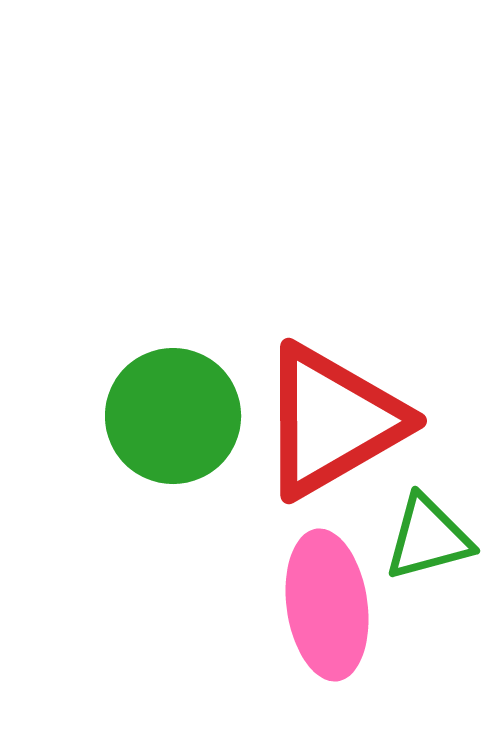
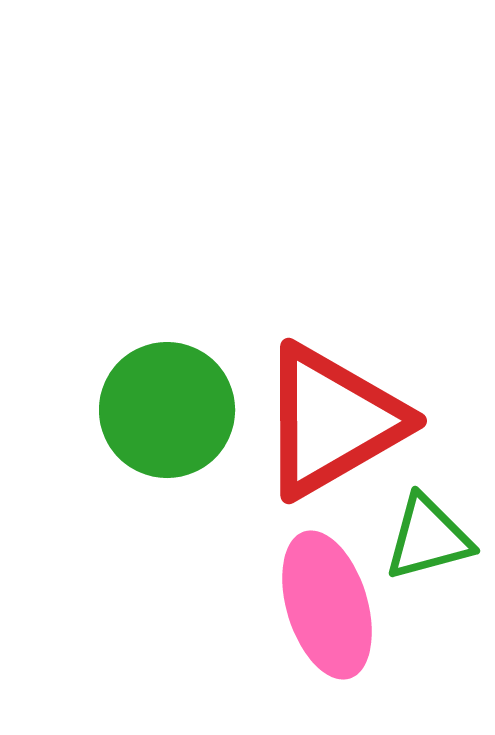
green circle: moved 6 px left, 6 px up
pink ellipse: rotated 9 degrees counterclockwise
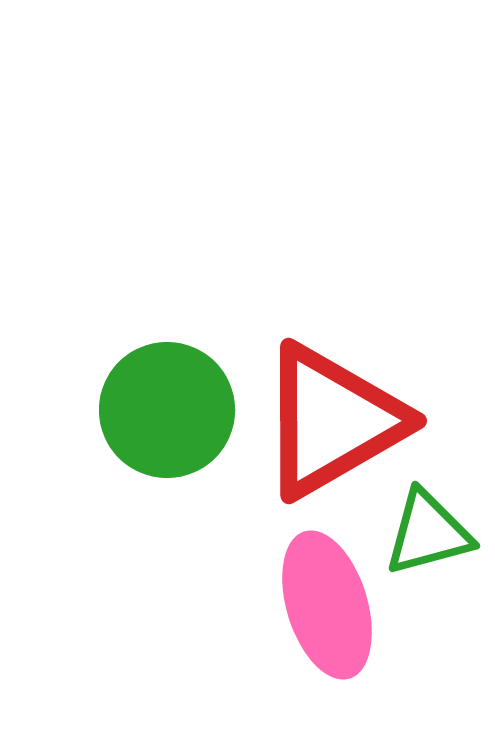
green triangle: moved 5 px up
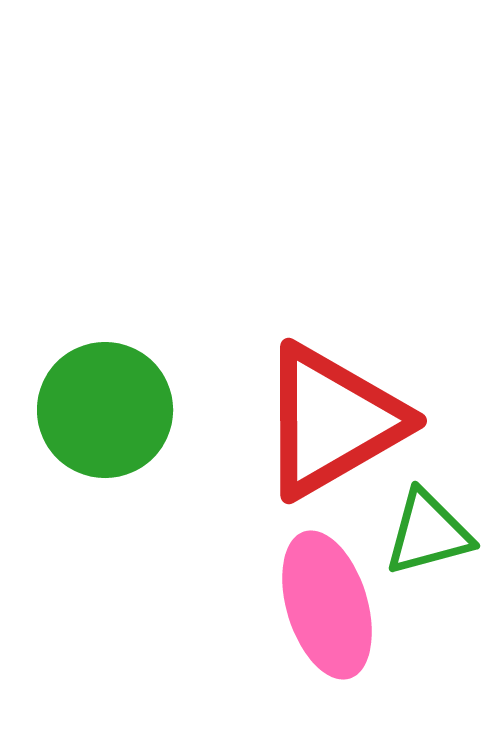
green circle: moved 62 px left
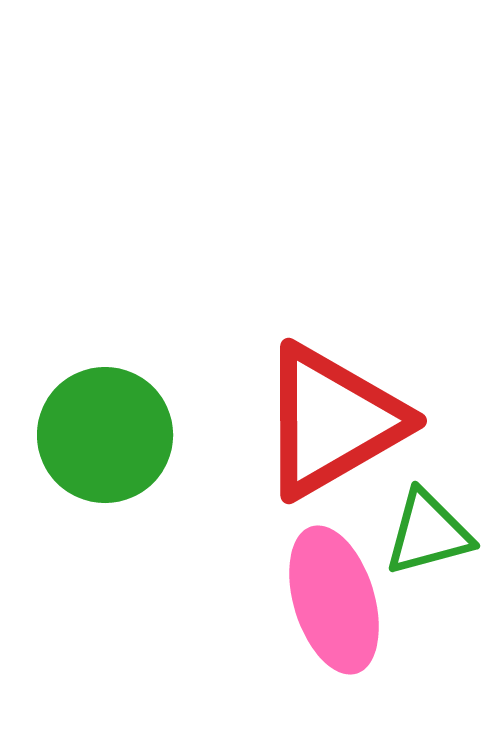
green circle: moved 25 px down
pink ellipse: moved 7 px right, 5 px up
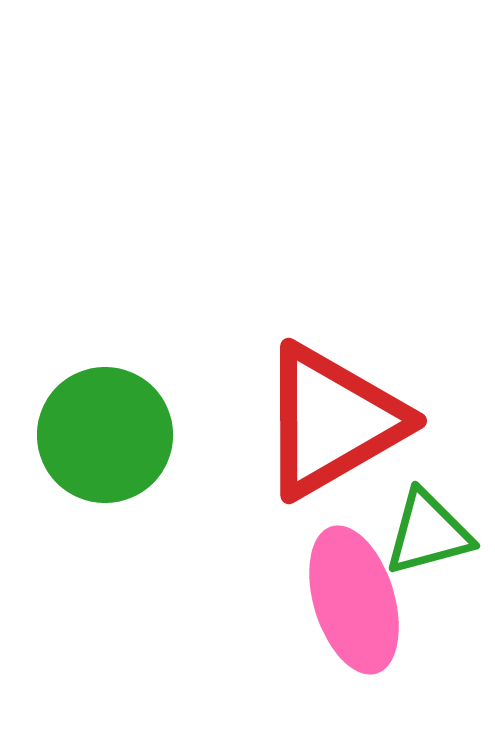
pink ellipse: moved 20 px right
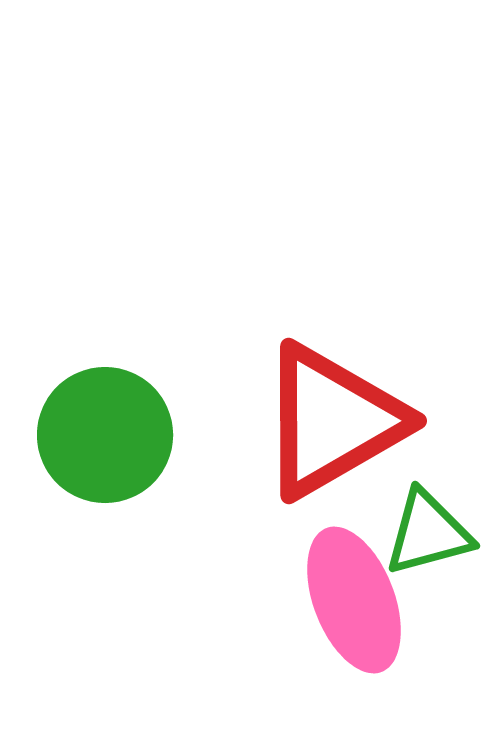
pink ellipse: rotated 4 degrees counterclockwise
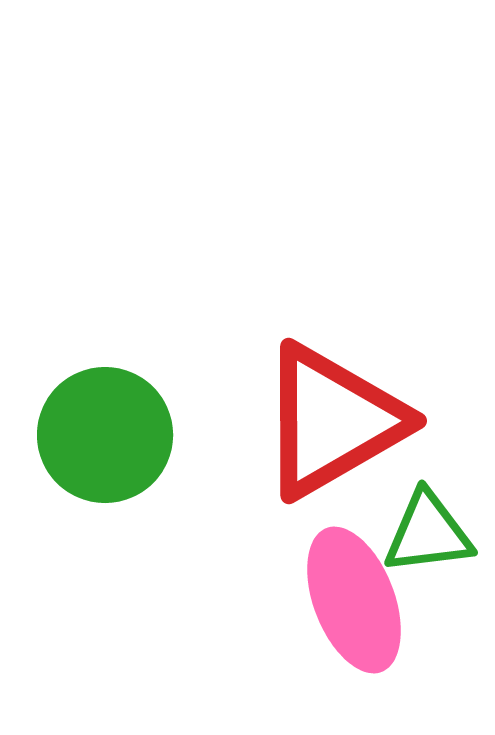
green triangle: rotated 8 degrees clockwise
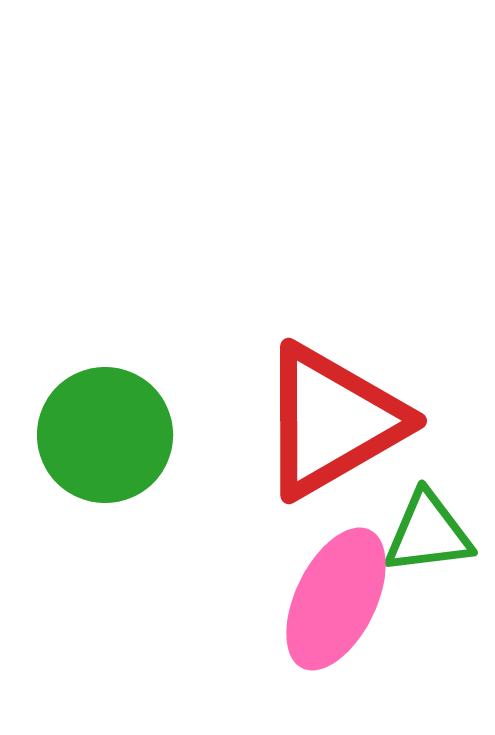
pink ellipse: moved 18 px left, 1 px up; rotated 47 degrees clockwise
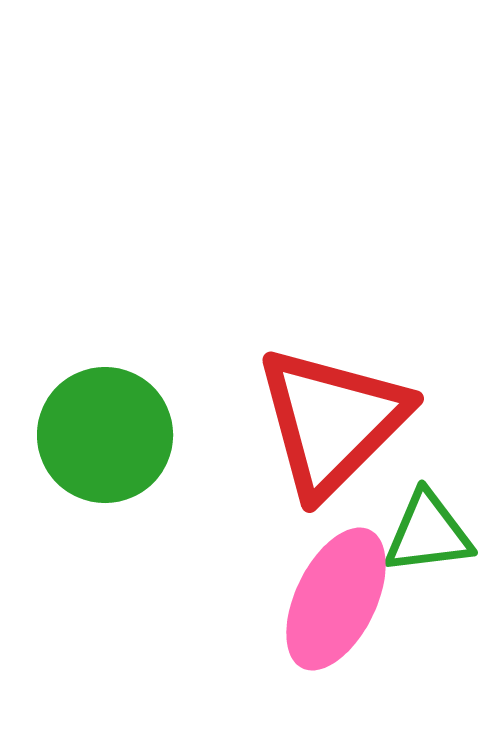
red triangle: rotated 15 degrees counterclockwise
